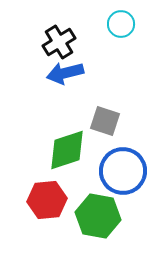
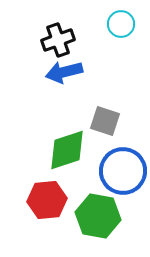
black cross: moved 1 px left, 2 px up; rotated 12 degrees clockwise
blue arrow: moved 1 px left, 1 px up
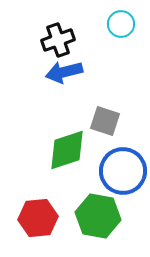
red hexagon: moved 9 px left, 18 px down
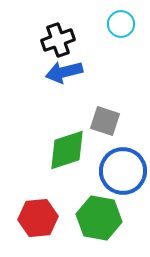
green hexagon: moved 1 px right, 2 px down
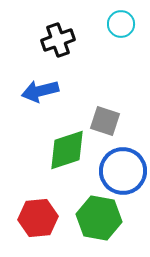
blue arrow: moved 24 px left, 19 px down
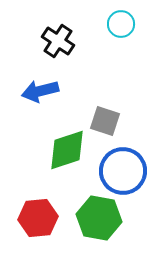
black cross: moved 1 px down; rotated 36 degrees counterclockwise
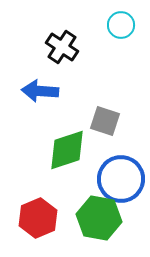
cyan circle: moved 1 px down
black cross: moved 4 px right, 6 px down
blue arrow: rotated 18 degrees clockwise
blue circle: moved 2 px left, 8 px down
red hexagon: rotated 18 degrees counterclockwise
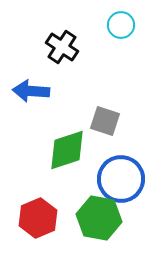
blue arrow: moved 9 px left
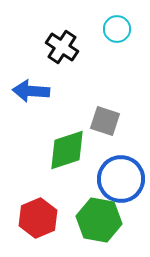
cyan circle: moved 4 px left, 4 px down
green hexagon: moved 2 px down
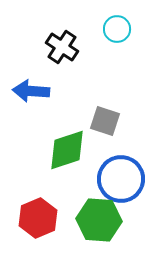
green hexagon: rotated 6 degrees counterclockwise
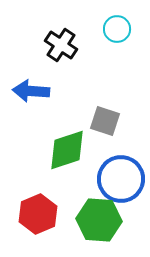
black cross: moved 1 px left, 2 px up
red hexagon: moved 4 px up
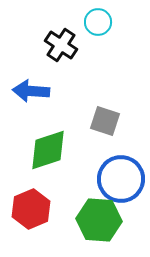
cyan circle: moved 19 px left, 7 px up
green diamond: moved 19 px left
red hexagon: moved 7 px left, 5 px up
